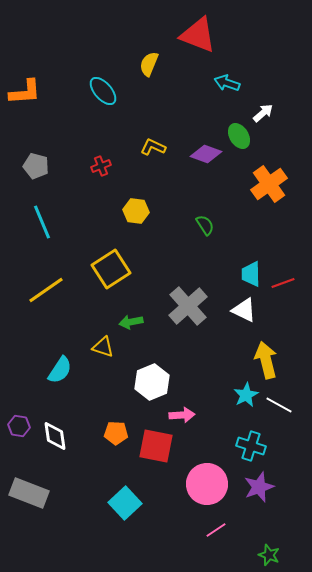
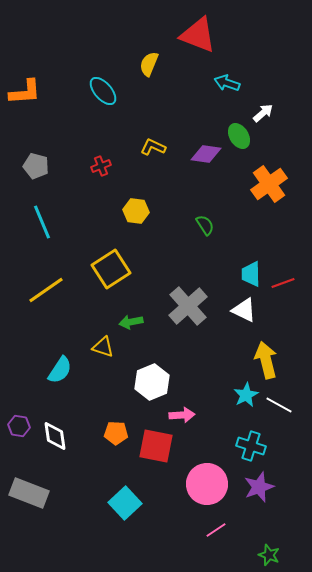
purple diamond: rotated 12 degrees counterclockwise
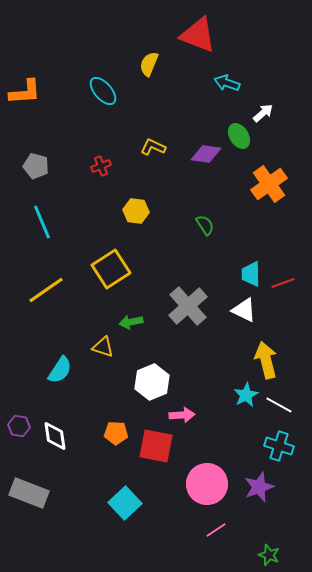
cyan cross: moved 28 px right
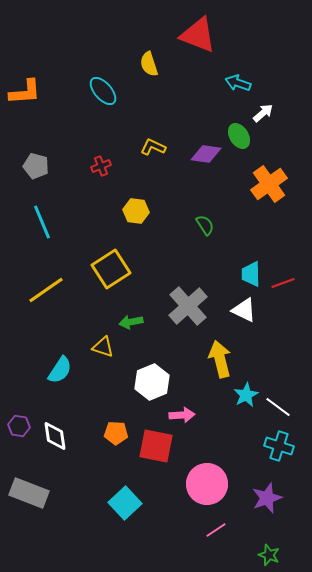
yellow semicircle: rotated 40 degrees counterclockwise
cyan arrow: moved 11 px right
yellow arrow: moved 46 px left, 1 px up
white line: moved 1 px left, 2 px down; rotated 8 degrees clockwise
purple star: moved 8 px right, 11 px down
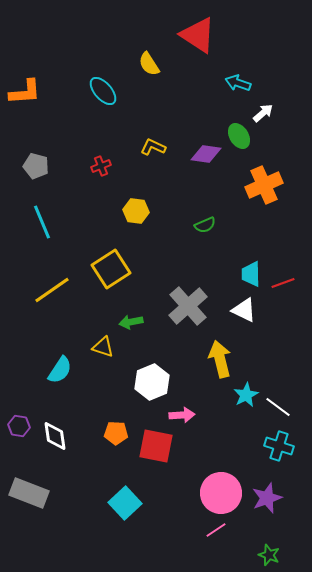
red triangle: rotated 12 degrees clockwise
yellow semicircle: rotated 15 degrees counterclockwise
orange cross: moved 5 px left, 1 px down; rotated 12 degrees clockwise
green semicircle: rotated 100 degrees clockwise
yellow line: moved 6 px right
pink circle: moved 14 px right, 9 px down
